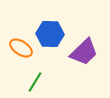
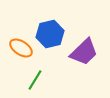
blue hexagon: rotated 16 degrees counterclockwise
green line: moved 2 px up
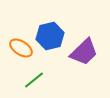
blue hexagon: moved 2 px down
green line: moved 1 px left; rotated 20 degrees clockwise
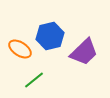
orange ellipse: moved 1 px left, 1 px down
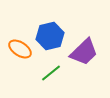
green line: moved 17 px right, 7 px up
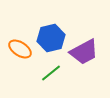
blue hexagon: moved 1 px right, 2 px down
purple trapezoid: rotated 16 degrees clockwise
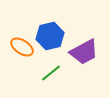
blue hexagon: moved 1 px left, 2 px up
orange ellipse: moved 2 px right, 2 px up
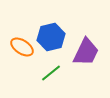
blue hexagon: moved 1 px right, 1 px down
purple trapezoid: moved 2 px right; rotated 36 degrees counterclockwise
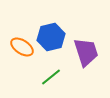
purple trapezoid: rotated 44 degrees counterclockwise
green line: moved 4 px down
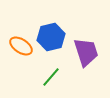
orange ellipse: moved 1 px left, 1 px up
green line: rotated 10 degrees counterclockwise
